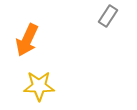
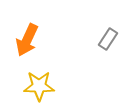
gray rectangle: moved 23 px down
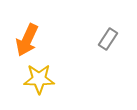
yellow star: moved 7 px up
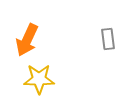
gray rectangle: rotated 40 degrees counterclockwise
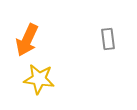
yellow star: rotated 8 degrees clockwise
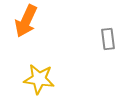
orange arrow: moved 1 px left, 19 px up
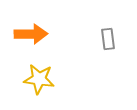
orange arrow: moved 5 px right, 13 px down; rotated 116 degrees counterclockwise
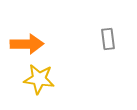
orange arrow: moved 4 px left, 10 px down
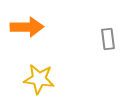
orange arrow: moved 17 px up
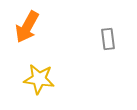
orange arrow: rotated 120 degrees clockwise
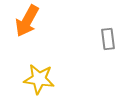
orange arrow: moved 6 px up
